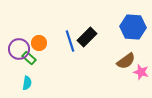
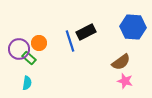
black rectangle: moved 1 px left, 5 px up; rotated 18 degrees clockwise
brown semicircle: moved 5 px left, 1 px down
pink star: moved 16 px left, 9 px down
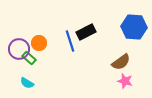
blue hexagon: moved 1 px right
cyan semicircle: rotated 112 degrees clockwise
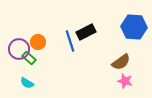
orange circle: moved 1 px left, 1 px up
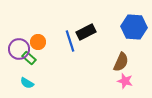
brown semicircle: rotated 30 degrees counterclockwise
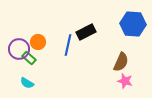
blue hexagon: moved 1 px left, 3 px up
blue line: moved 2 px left, 4 px down; rotated 30 degrees clockwise
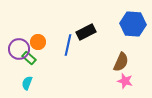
cyan semicircle: rotated 80 degrees clockwise
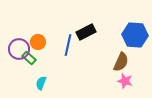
blue hexagon: moved 2 px right, 11 px down
cyan semicircle: moved 14 px right
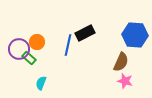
black rectangle: moved 1 px left, 1 px down
orange circle: moved 1 px left
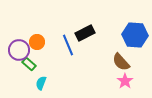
blue line: rotated 35 degrees counterclockwise
purple circle: moved 1 px down
green rectangle: moved 6 px down
brown semicircle: rotated 114 degrees clockwise
pink star: rotated 21 degrees clockwise
